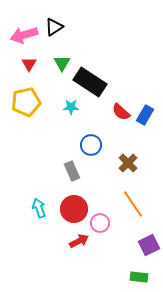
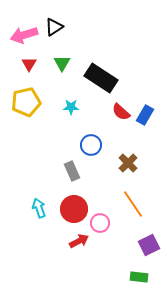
black rectangle: moved 11 px right, 4 px up
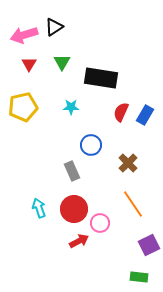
green triangle: moved 1 px up
black rectangle: rotated 24 degrees counterclockwise
yellow pentagon: moved 3 px left, 5 px down
red semicircle: rotated 72 degrees clockwise
